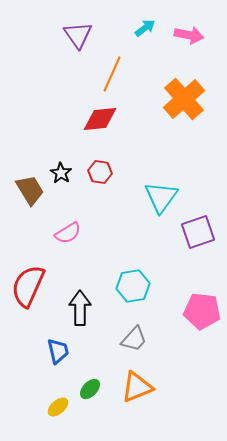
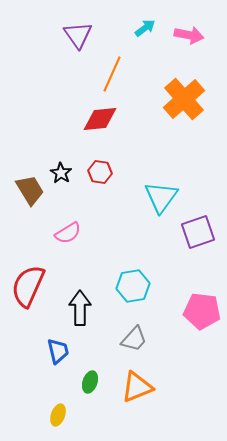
green ellipse: moved 7 px up; rotated 25 degrees counterclockwise
yellow ellipse: moved 8 px down; rotated 30 degrees counterclockwise
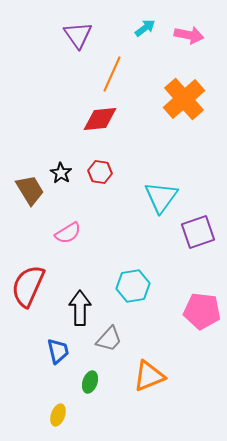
gray trapezoid: moved 25 px left
orange triangle: moved 12 px right, 11 px up
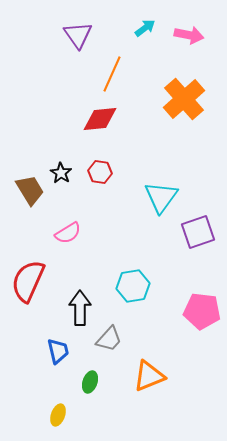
red semicircle: moved 5 px up
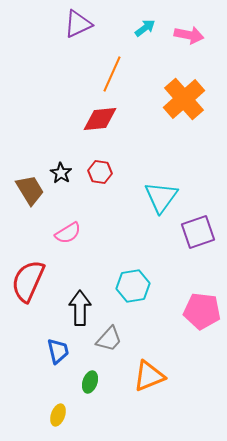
purple triangle: moved 11 px up; rotated 40 degrees clockwise
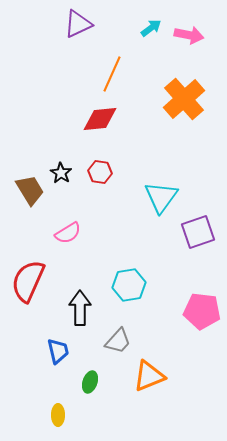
cyan arrow: moved 6 px right
cyan hexagon: moved 4 px left, 1 px up
gray trapezoid: moved 9 px right, 2 px down
yellow ellipse: rotated 20 degrees counterclockwise
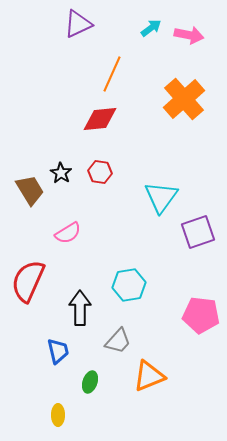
pink pentagon: moved 1 px left, 4 px down
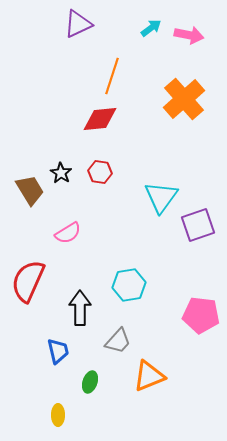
orange line: moved 2 px down; rotated 6 degrees counterclockwise
purple square: moved 7 px up
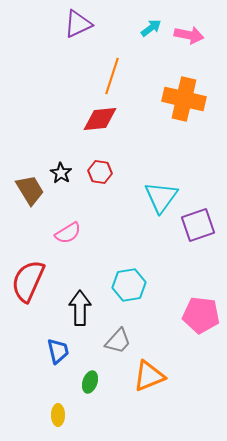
orange cross: rotated 36 degrees counterclockwise
